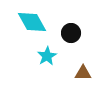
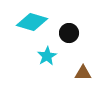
cyan diamond: rotated 44 degrees counterclockwise
black circle: moved 2 px left
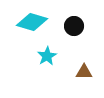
black circle: moved 5 px right, 7 px up
brown triangle: moved 1 px right, 1 px up
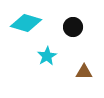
cyan diamond: moved 6 px left, 1 px down
black circle: moved 1 px left, 1 px down
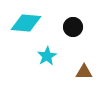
cyan diamond: rotated 12 degrees counterclockwise
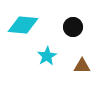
cyan diamond: moved 3 px left, 2 px down
brown triangle: moved 2 px left, 6 px up
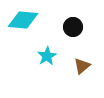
cyan diamond: moved 5 px up
brown triangle: rotated 42 degrees counterclockwise
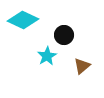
cyan diamond: rotated 20 degrees clockwise
black circle: moved 9 px left, 8 px down
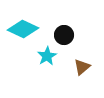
cyan diamond: moved 9 px down
brown triangle: moved 1 px down
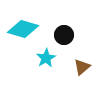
cyan diamond: rotated 8 degrees counterclockwise
cyan star: moved 1 px left, 2 px down
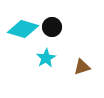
black circle: moved 12 px left, 8 px up
brown triangle: rotated 24 degrees clockwise
